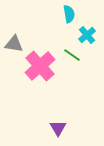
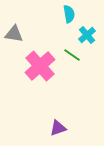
gray triangle: moved 10 px up
purple triangle: rotated 42 degrees clockwise
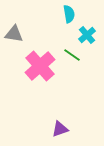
purple triangle: moved 2 px right, 1 px down
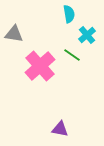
purple triangle: rotated 30 degrees clockwise
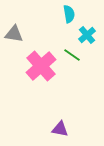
pink cross: moved 1 px right
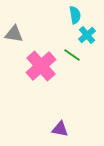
cyan semicircle: moved 6 px right, 1 px down
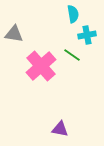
cyan semicircle: moved 2 px left, 1 px up
cyan cross: rotated 30 degrees clockwise
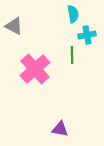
gray triangle: moved 8 px up; rotated 18 degrees clockwise
green line: rotated 54 degrees clockwise
pink cross: moved 6 px left, 3 px down
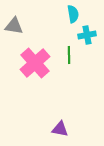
gray triangle: rotated 18 degrees counterclockwise
green line: moved 3 px left
pink cross: moved 6 px up
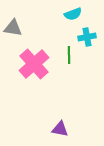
cyan semicircle: rotated 78 degrees clockwise
gray triangle: moved 1 px left, 2 px down
cyan cross: moved 2 px down
pink cross: moved 1 px left, 1 px down
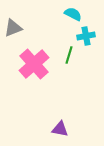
cyan semicircle: rotated 132 degrees counterclockwise
gray triangle: rotated 30 degrees counterclockwise
cyan cross: moved 1 px left, 1 px up
green line: rotated 18 degrees clockwise
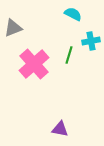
cyan cross: moved 5 px right, 5 px down
